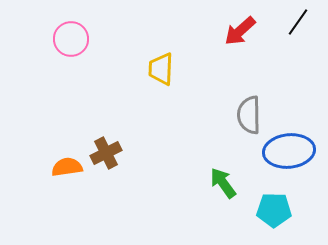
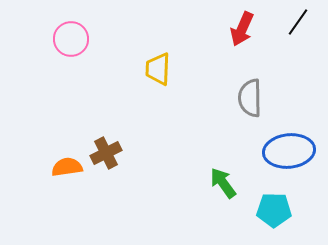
red arrow: moved 2 px right, 2 px up; rotated 24 degrees counterclockwise
yellow trapezoid: moved 3 px left
gray semicircle: moved 1 px right, 17 px up
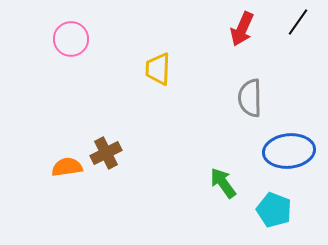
cyan pentagon: rotated 20 degrees clockwise
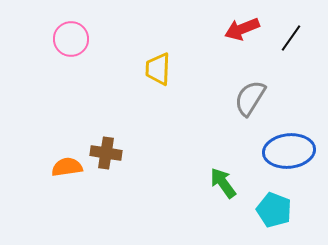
black line: moved 7 px left, 16 px down
red arrow: rotated 44 degrees clockwise
gray semicircle: rotated 33 degrees clockwise
brown cross: rotated 36 degrees clockwise
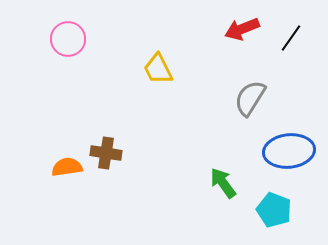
pink circle: moved 3 px left
yellow trapezoid: rotated 28 degrees counterclockwise
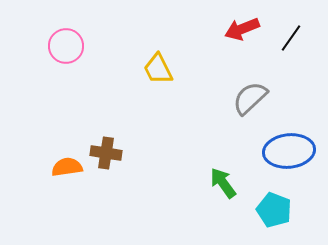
pink circle: moved 2 px left, 7 px down
gray semicircle: rotated 15 degrees clockwise
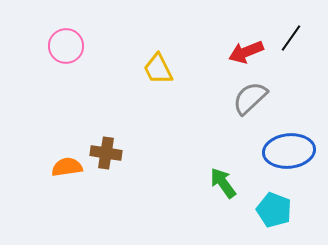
red arrow: moved 4 px right, 23 px down
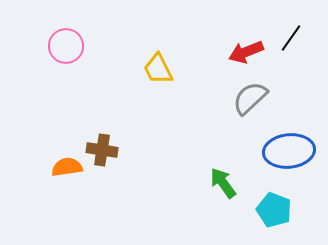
brown cross: moved 4 px left, 3 px up
